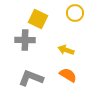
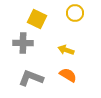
yellow square: moved 1 px left
gray cross: moved 2 px left, 3 px down
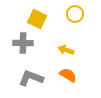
yellow circle: moved 1 px down
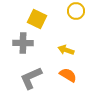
yellow circle: moved 1 px right, 3 px up
gray L-shape: rotated 45 degrees counterclockwise
